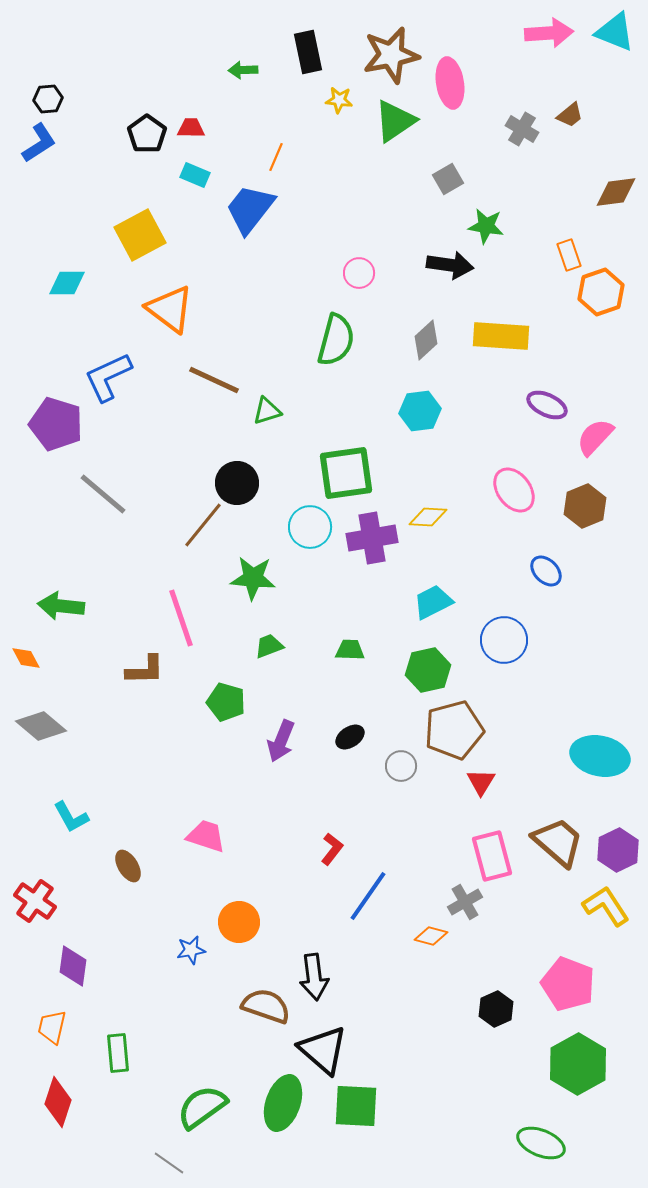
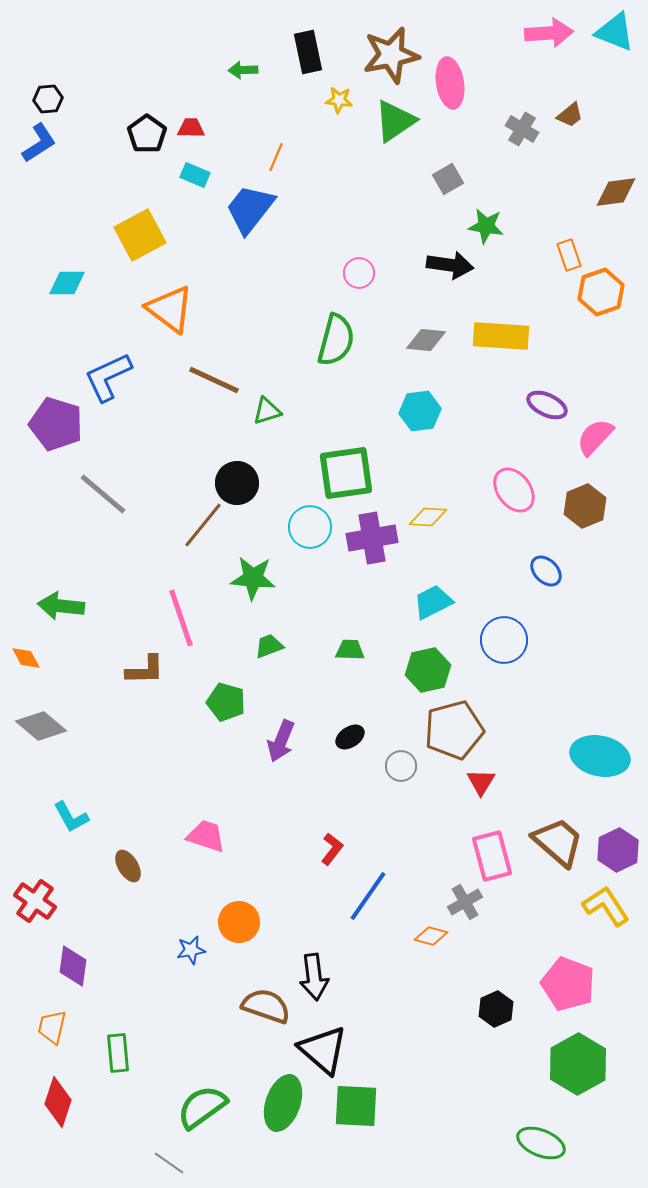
gray diamond at (426, 340): rotated 48 degrees clockwise
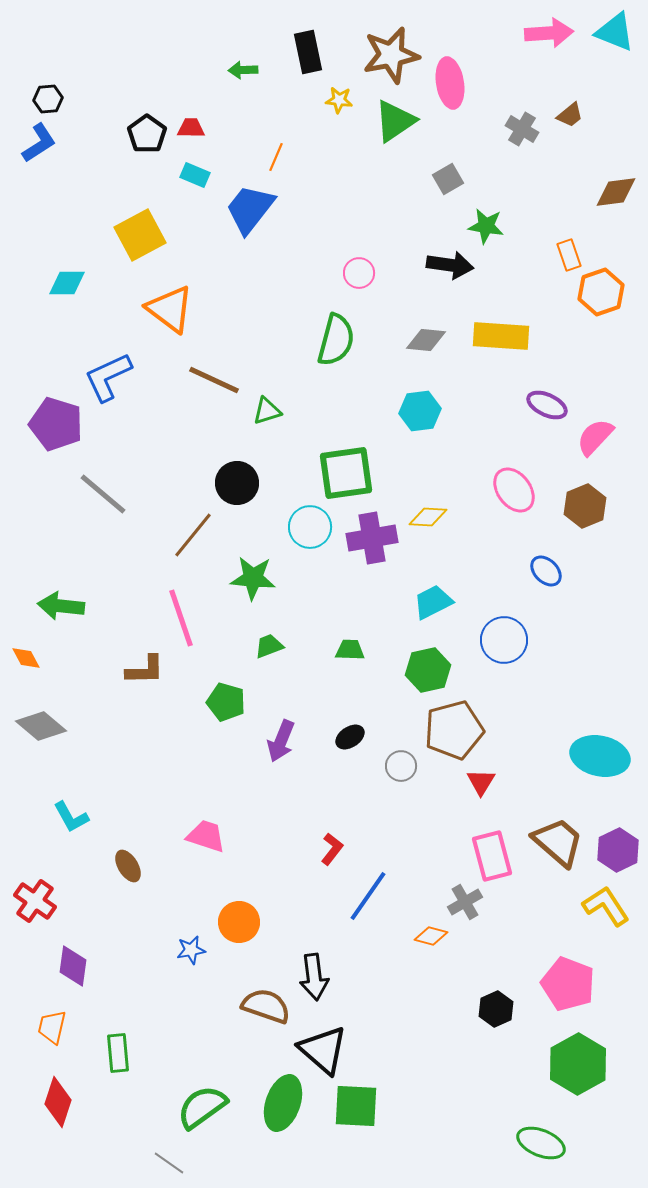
brown line at (203, 525): moved 10 px left, 10 px down
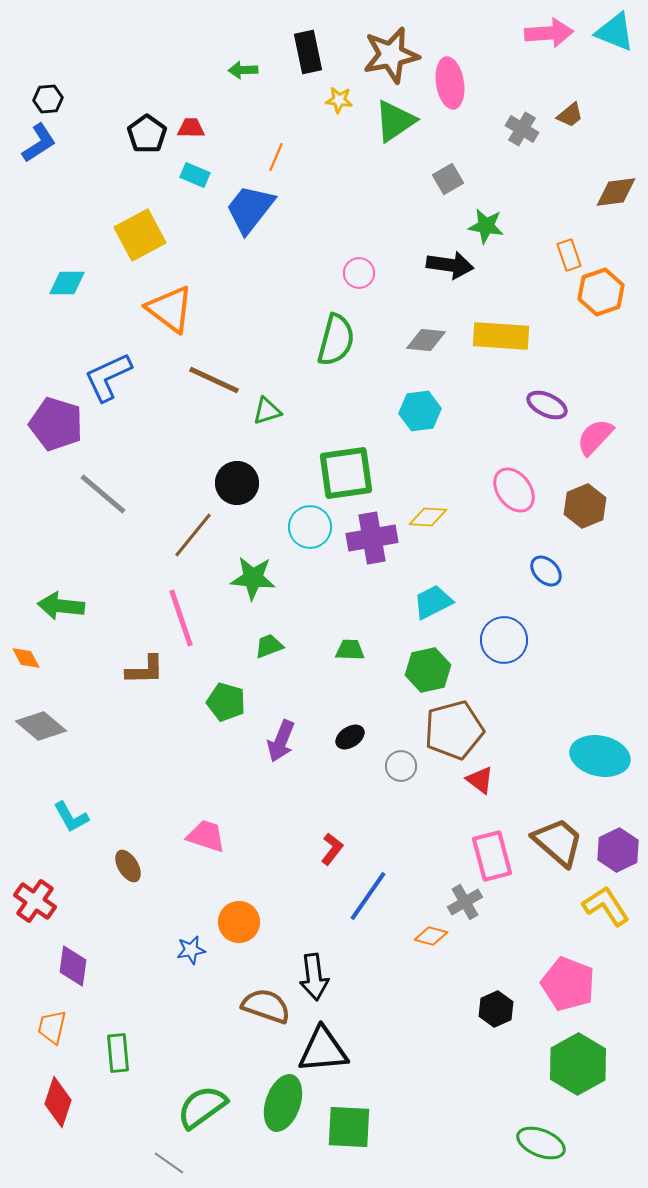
red triangle at (481, 782): moved 1 px left, 2 px up; rotated 24 degrees counterclockwise
black triangle at (323, 1050): rotated 46 degrees counterclockwise
green square at (356, 1106): moved 7 px left, 21 px down
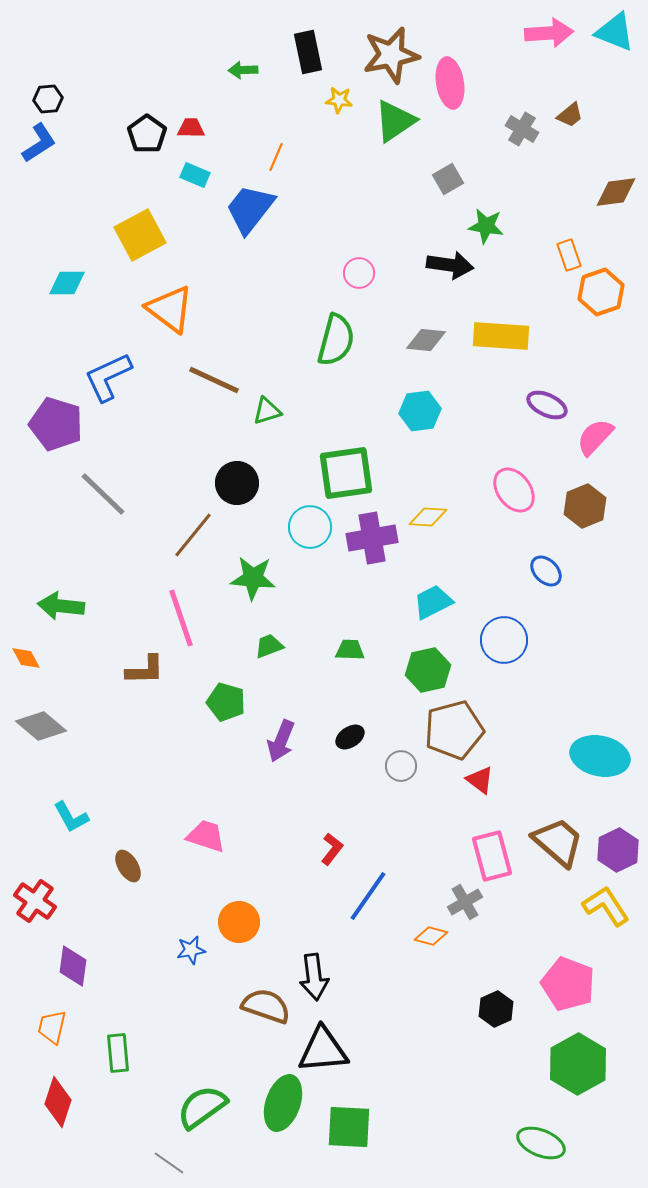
gray line at (103, 494): rotated 4 degrees clockwise
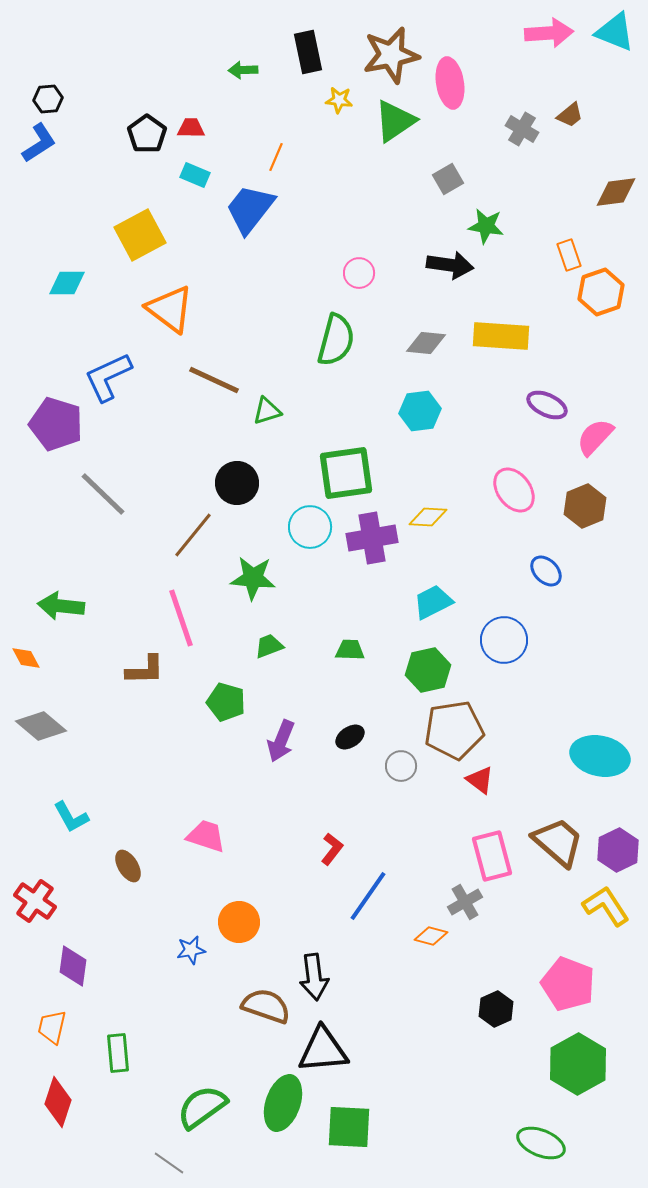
gray diamond at (426, 340): moved 3 px down
brown pentagon at (454, 730): rotated 6 degrees clockwise
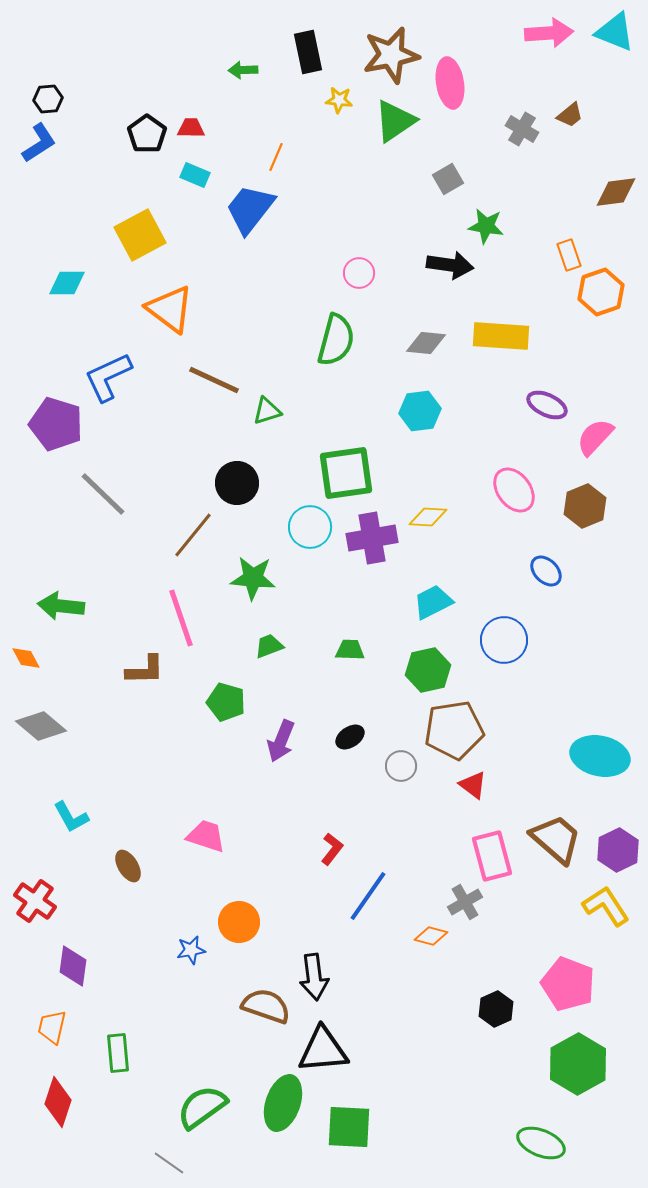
red triangle at (480, 780): moved 7 px left, 5 px down
brown trapezoid at (558, 842): moved 2 px left, 3 px up
